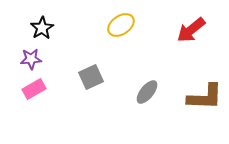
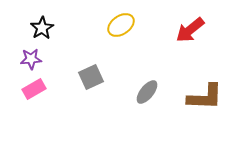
red arrow: moved 1 px left
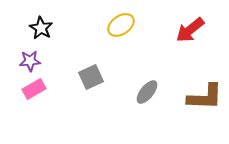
black star: moved 1 px left; rotated 10 degrees counterclockwise
purple star: moved 1 px left, 2 px down
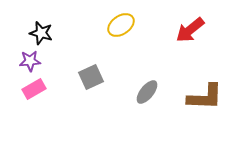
black star: moved 5 px down; rotated 15 degrees counterclockwise
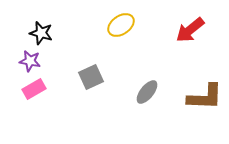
purple star: rotated 15 degrees clockwise
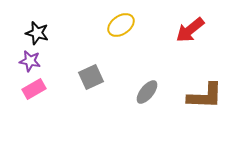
black star: moved 4 px left
brown L-shape: moved 1 px up
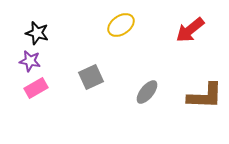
pink rectangle: moved 2 px right, 1 px up
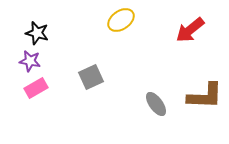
yellow ellipse: moved 5 px up
gray ellipse: moved 9 px right, 12 px down; rotated 75 degrees counterclockwise
